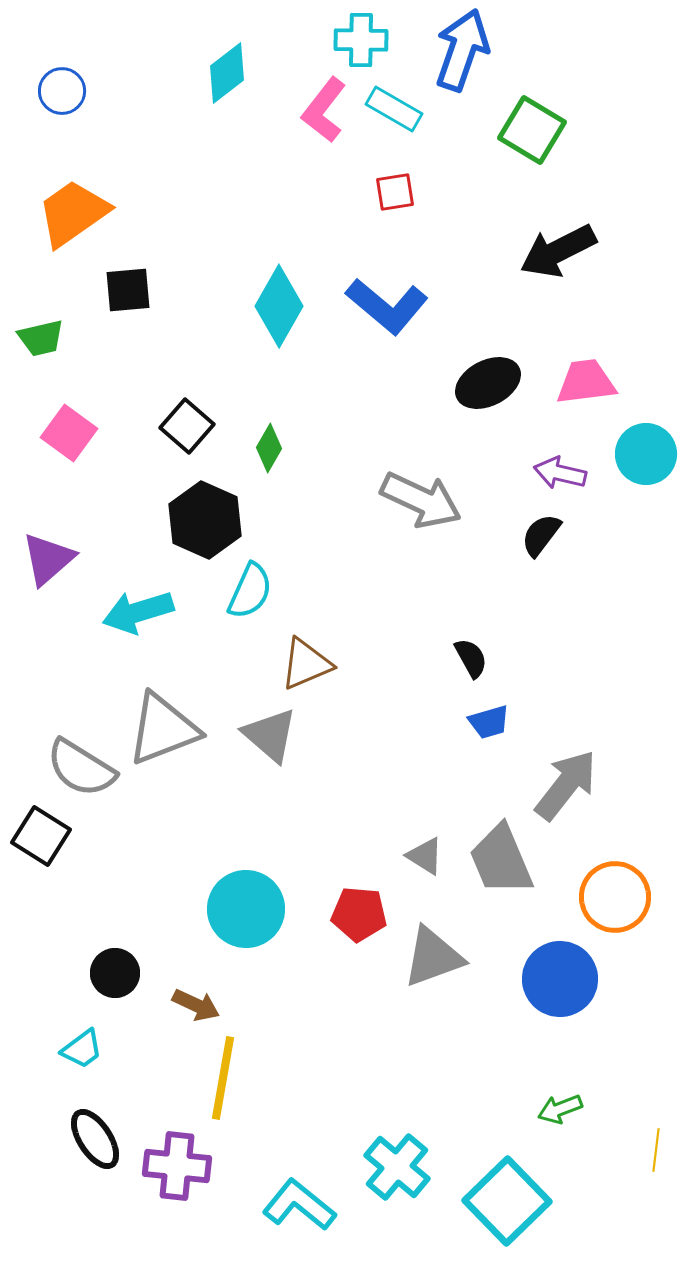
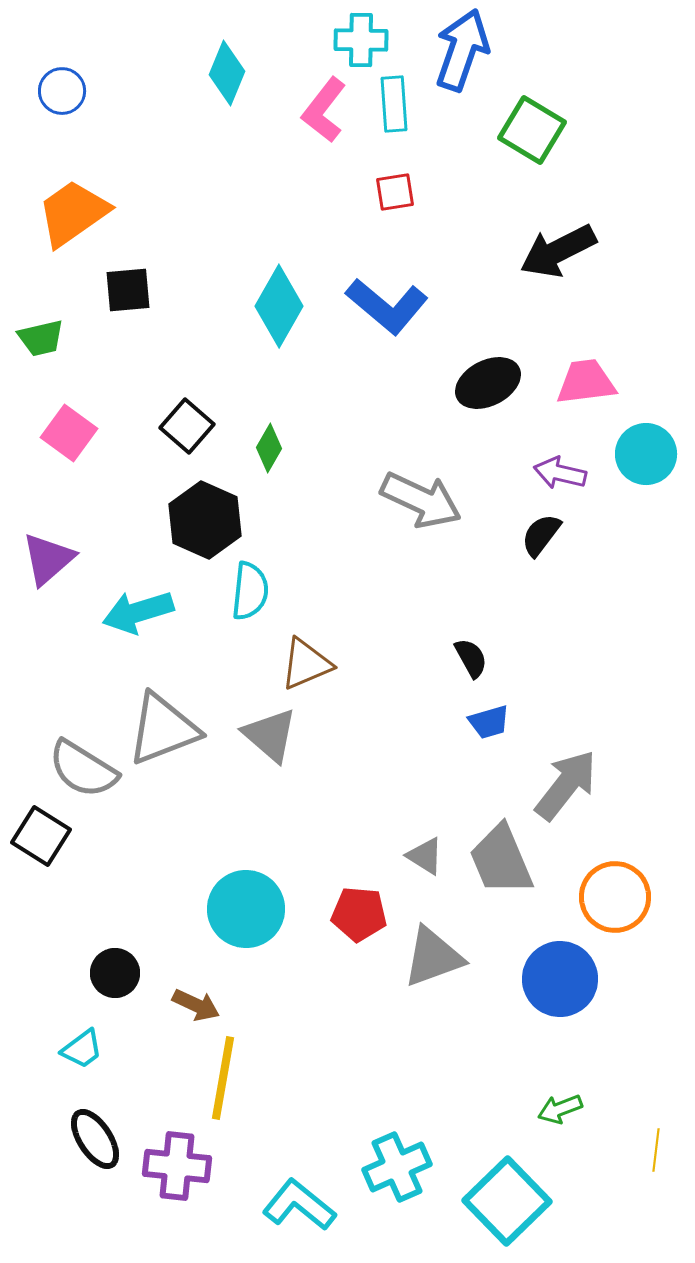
cyan diamond at (227, 73): rotated 30 degrees counterclockwise
cyan rectangle at (394, 109): moved 5 px up; rotated 56 degrees clockwise
cyan semicircle at (250, 591): rotated 18 degrees counterclockwise
gray semicircle at (81, 768): moved 2 px right, 1 px down
cyan cross at (397, 1167): rotated 26 degrees clockwise
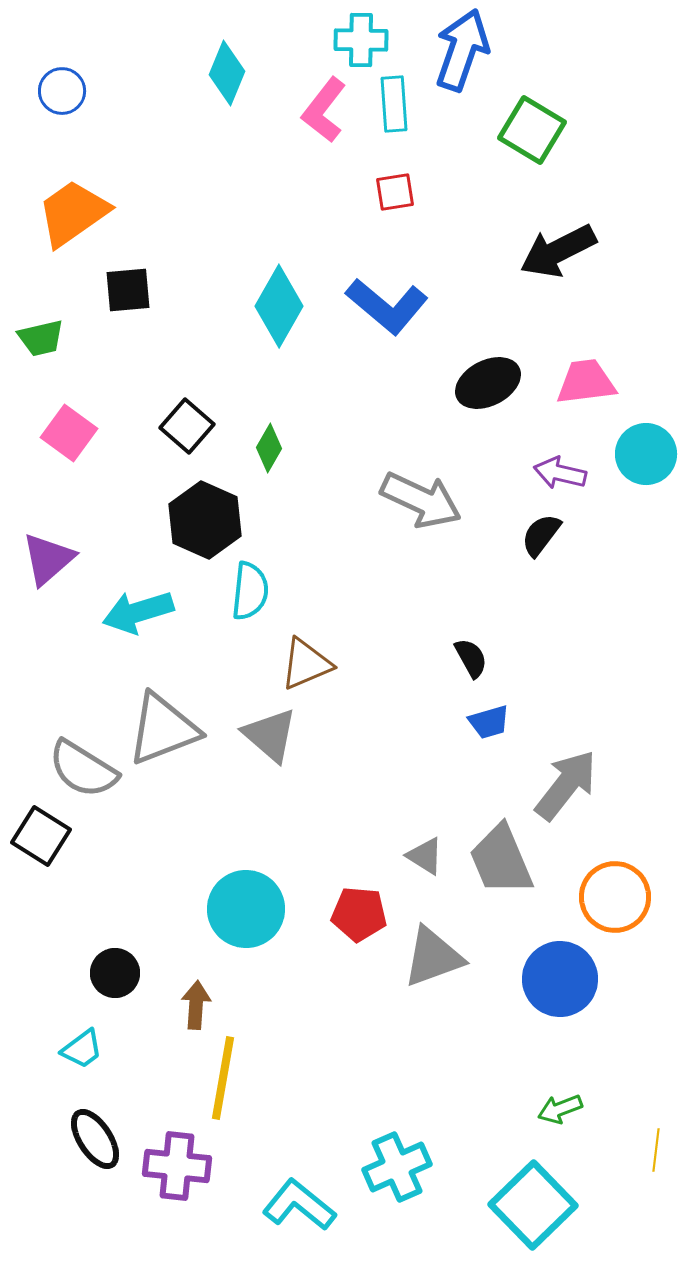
brown arrow at (196, 1005): rotated 111 degrees counterclockwise
cyan square at (507, 1201): moved 26 px right, 4 px down
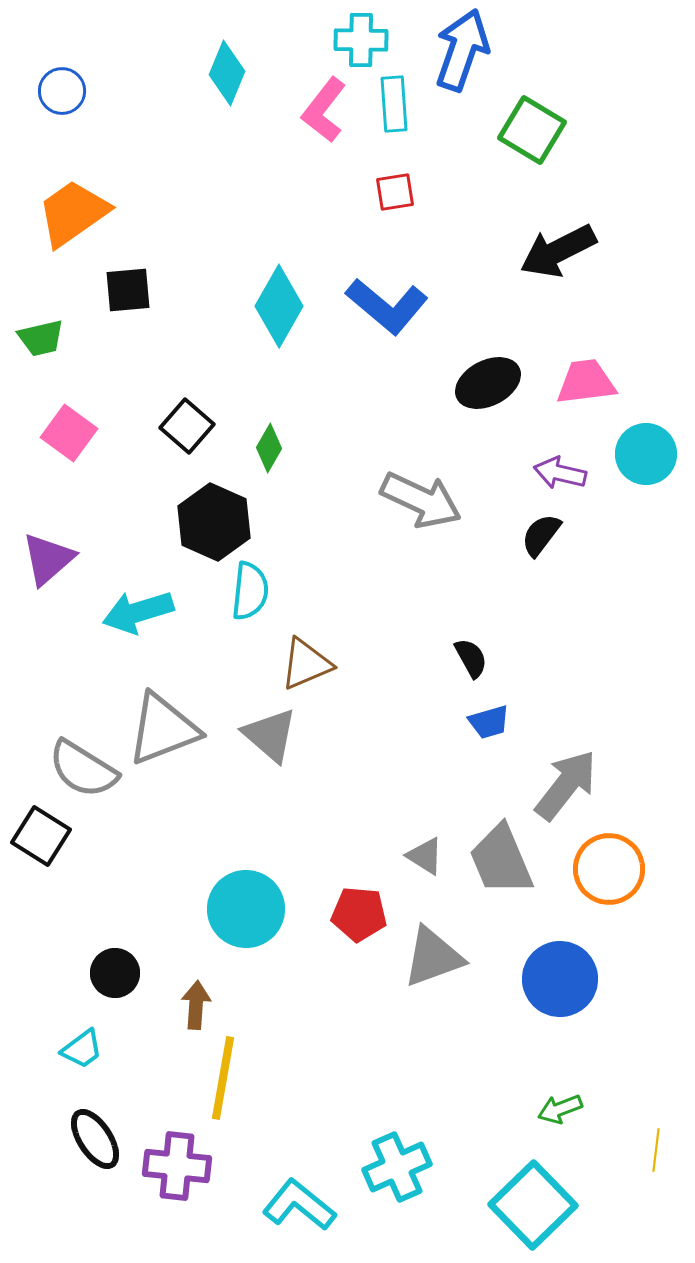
black hexagon at (205, 520): moved 9 px right, 2 px down
orange circle at (615, 897): moved 6 px left, 28 px up
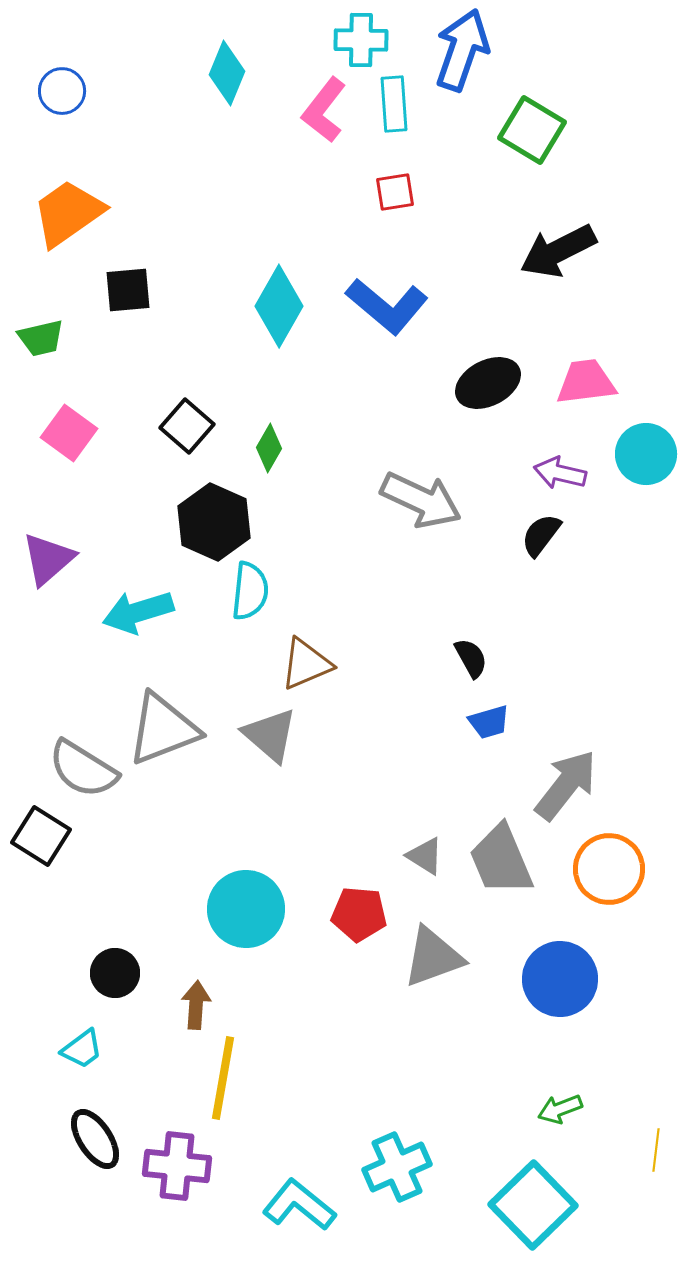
orange trapezoid at (73, 213): moved 5 px left
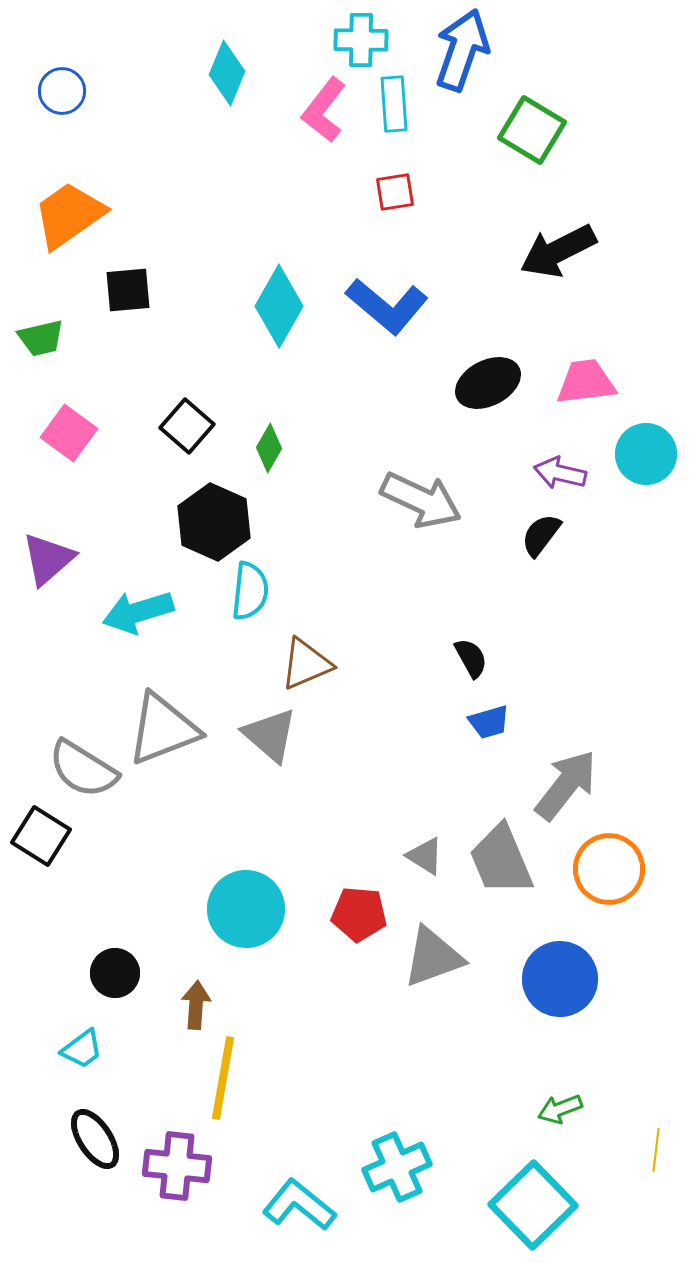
orange trapezoid at (68, 213): moved 1 px right, 2 px down
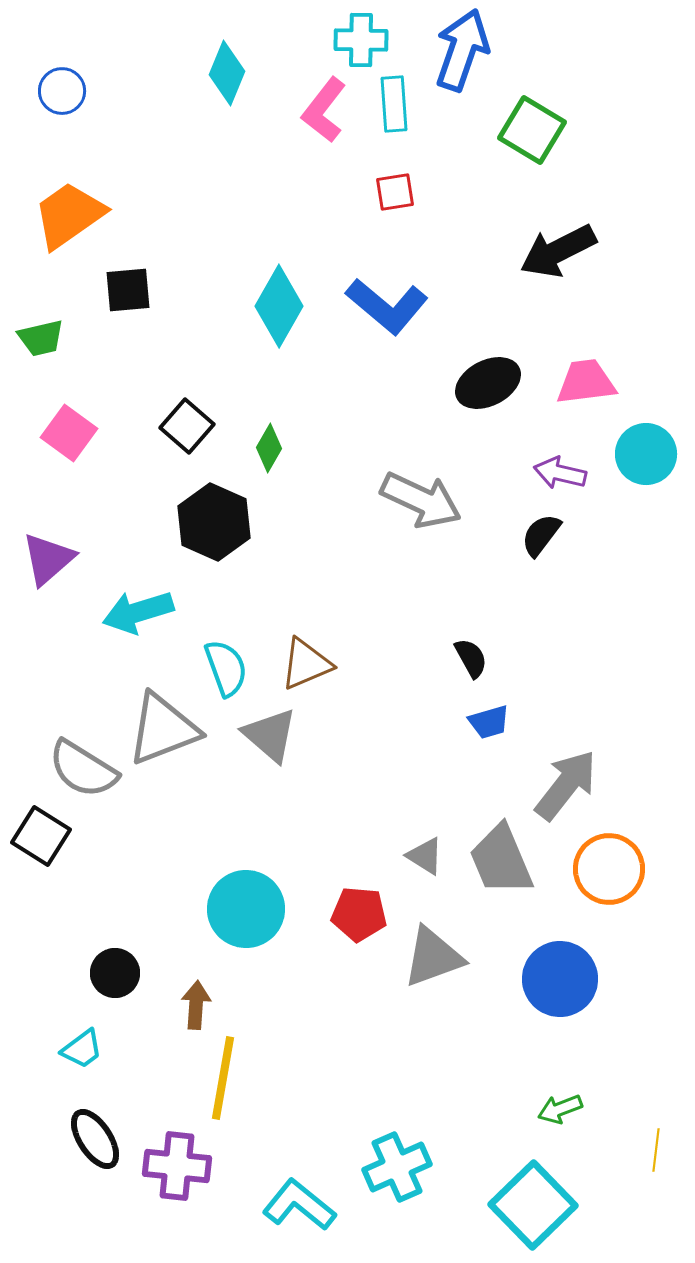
cyan semicircle at (250, 591): moved 24 px left, 77 px down; rotated 26 degrees counterclockwise
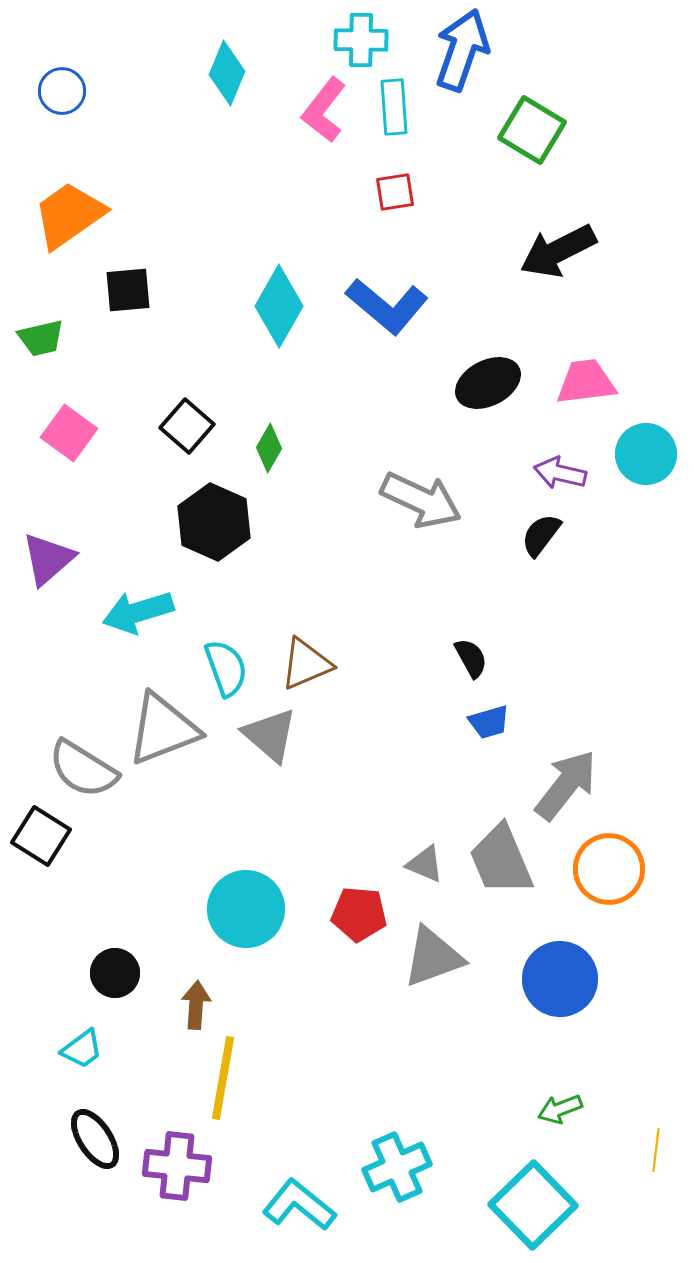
cyan rectangle at (394, 104): moved 3 px down
gray triangle at (425, 856): moved 8 px down; rotated 9 degrees counterclockwise
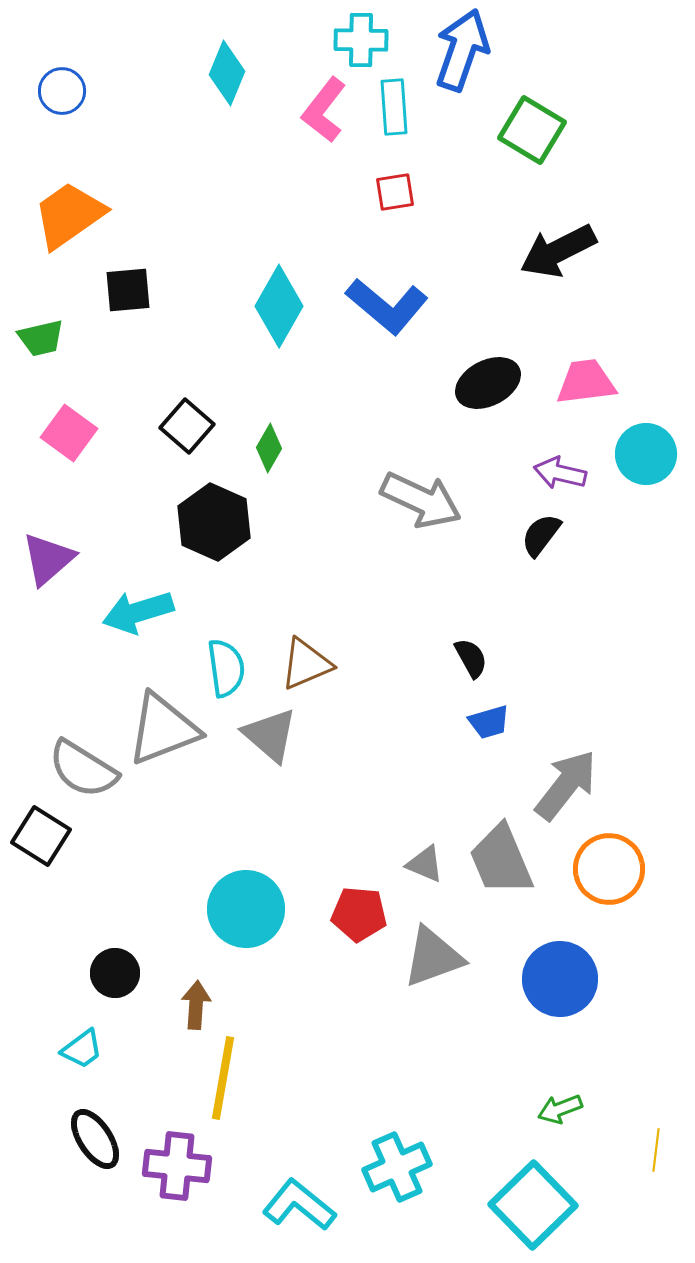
cyan semicircle at (226, 668): rotated 12 degrees clockwise
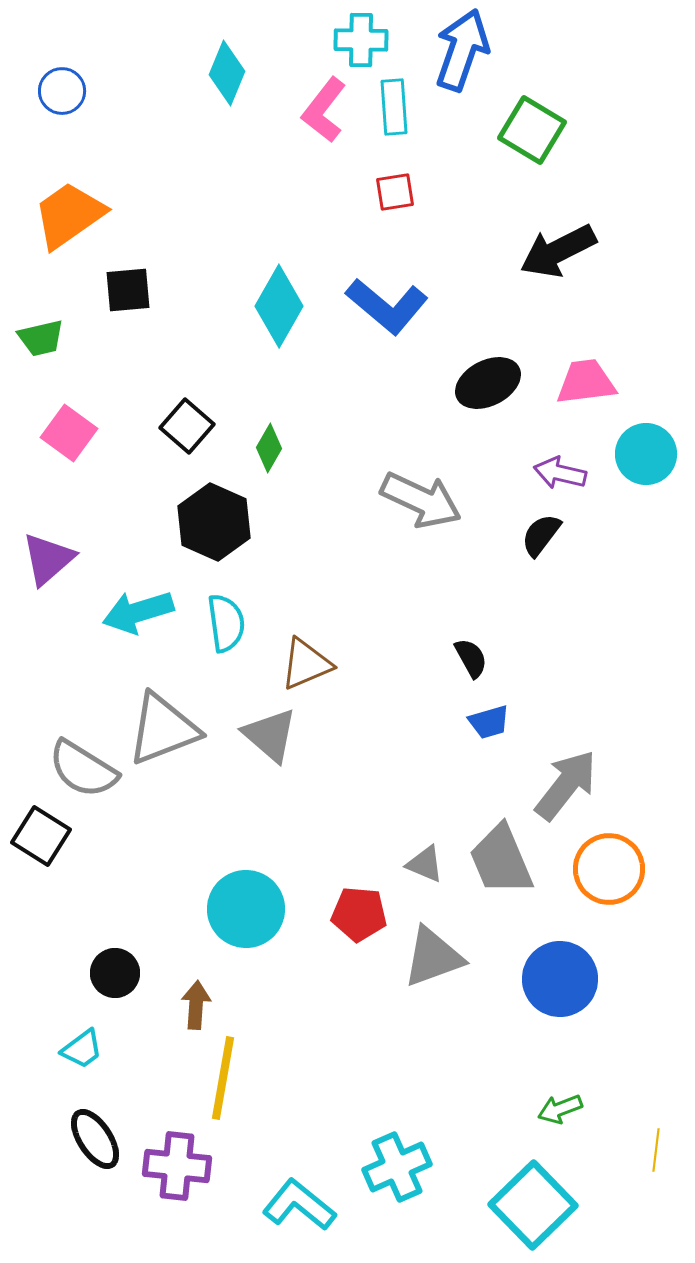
cyan semicircle at (226, 668): moved 45 px up
